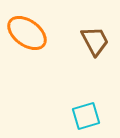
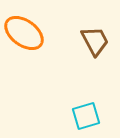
orange ellipse: moved 3 px left
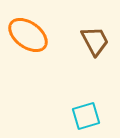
orange ellipse: moved 4 px right, 2 px down
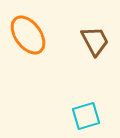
orange ellipse: rotated 18 degrees clockwise
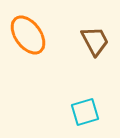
cyan square: moved 1 px left, 4 px up
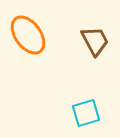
cyan square: moved 1 px right, 1 px down
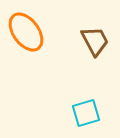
orange ellipse: moved 2 px left, 3 px up
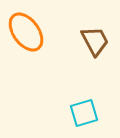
cyan square: moved 2 px left
